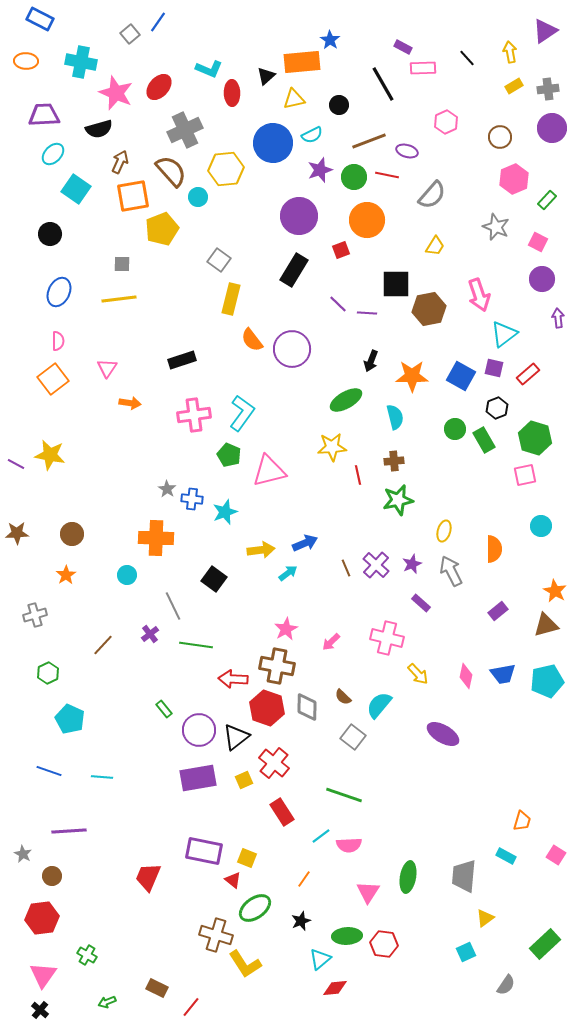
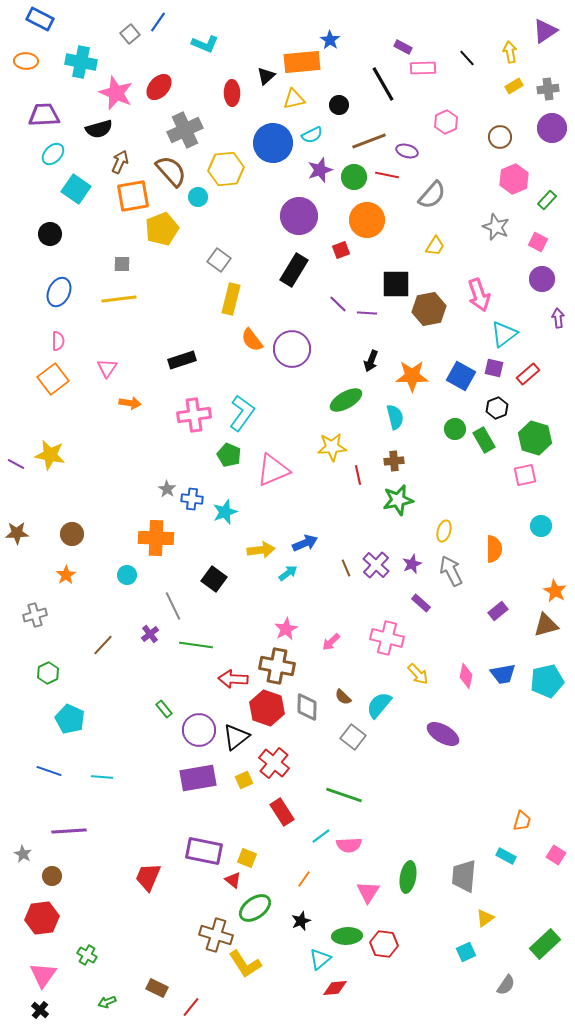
cyan L-shape at (209, 69): moved 4 px left, 25 px up
pink triangle at (269, 471): moved 4 px right, 1 px up; rotated 9 degrees counterclockwise
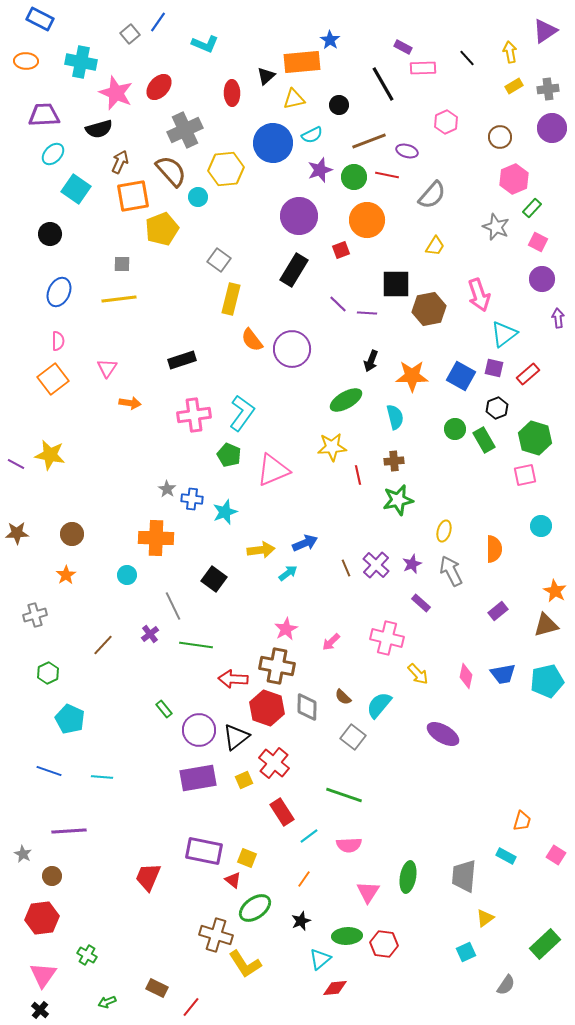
green rectangle at (547, 200): moved 15 px left, 8 px down
cyan line at (321, 836): moved 12 px left
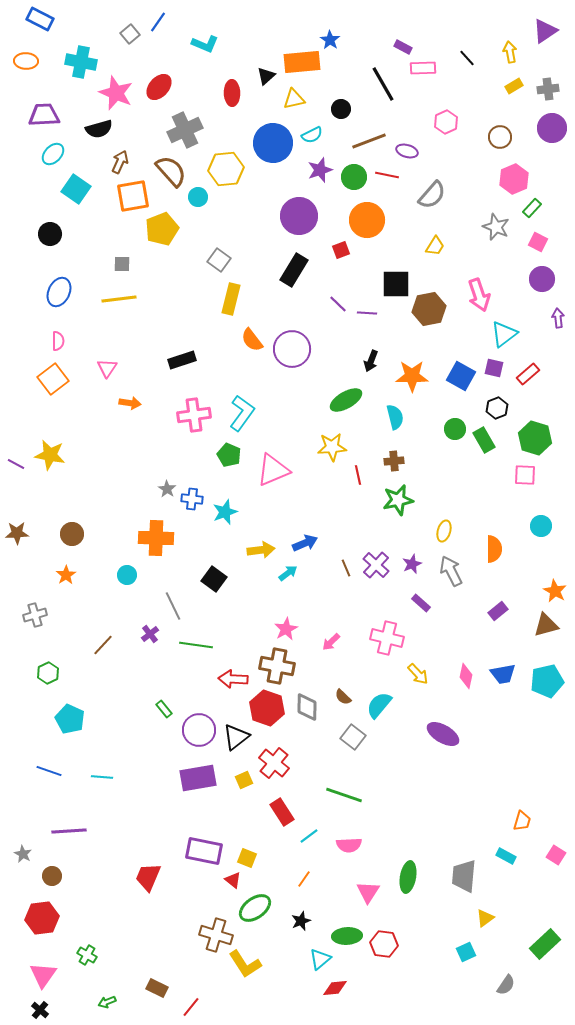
black circle at (339, 105): moved 2 px right, 4 px down
pink square at (525, 475): rotated 15 degrees clockwise
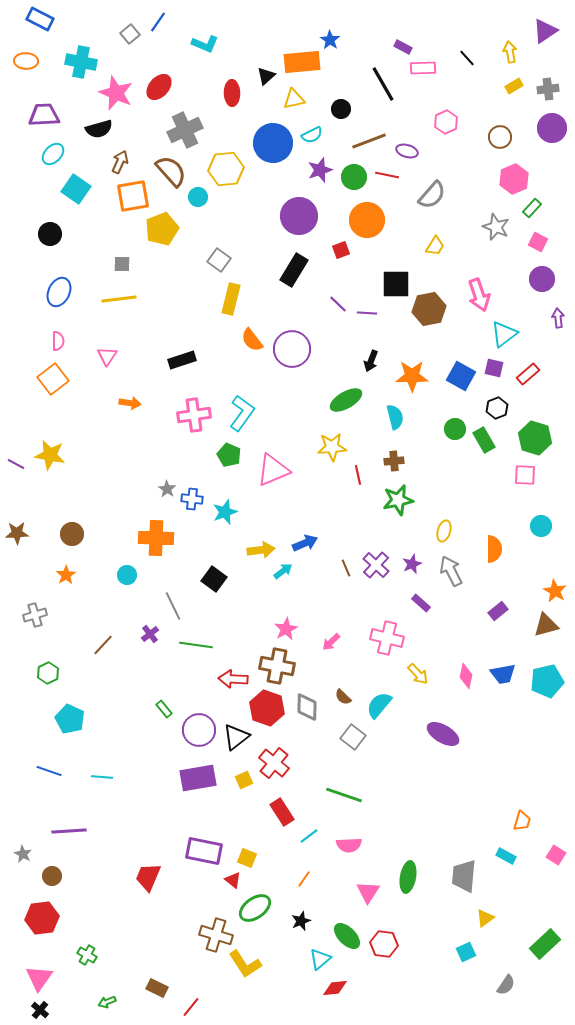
pink triangle at (107, 368): moved 12 px up
cyan arrow at (288, 573): moved 5 px left, 2 px up
green ellipse at (347, 936): rotated 48 degrees clockwise
pink triangle at (43, 975): moved 4 px left, 3 px down
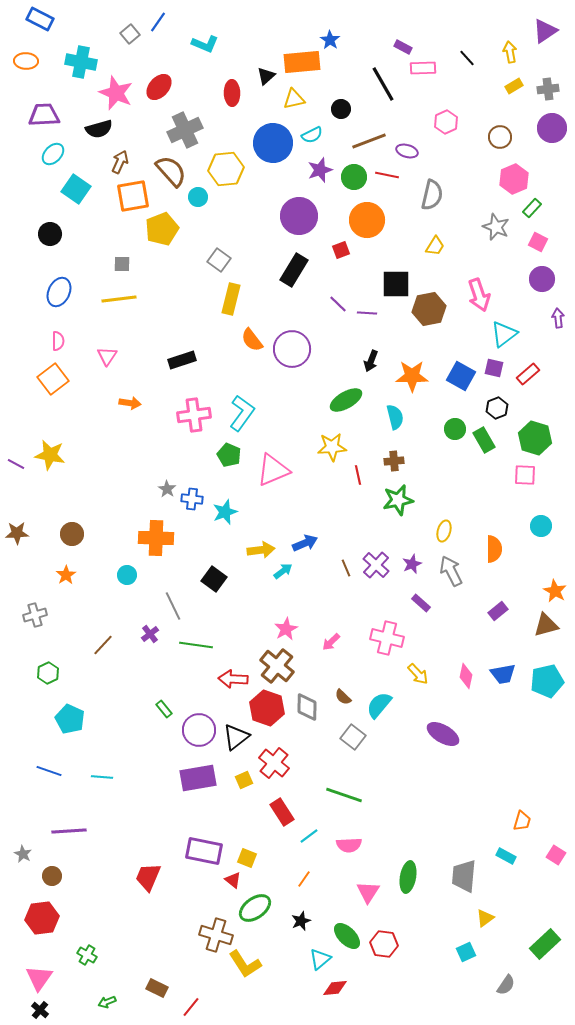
gray semicircle at (432, 195): rotated 28 degrees counterclockwise
brown cross at (277, 666): rotated 28 degrees clockwise
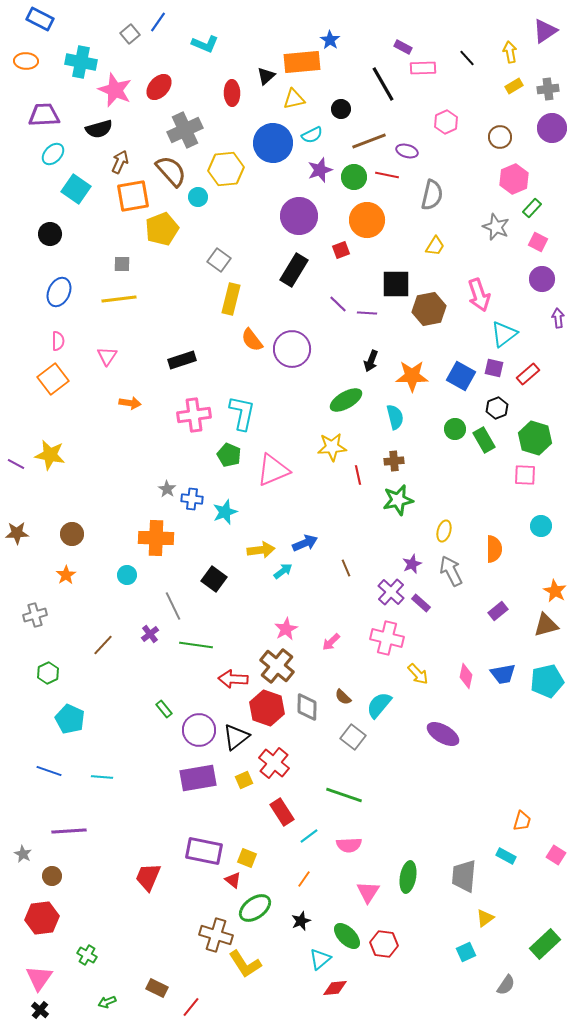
pink star at (116, 93): moved 1 px left, 3 px up
cyan L-shape at (242, 413): rotated 24 degrees counterclockwise
purple cross at (376, 565): moved 15 px right, 27 px down
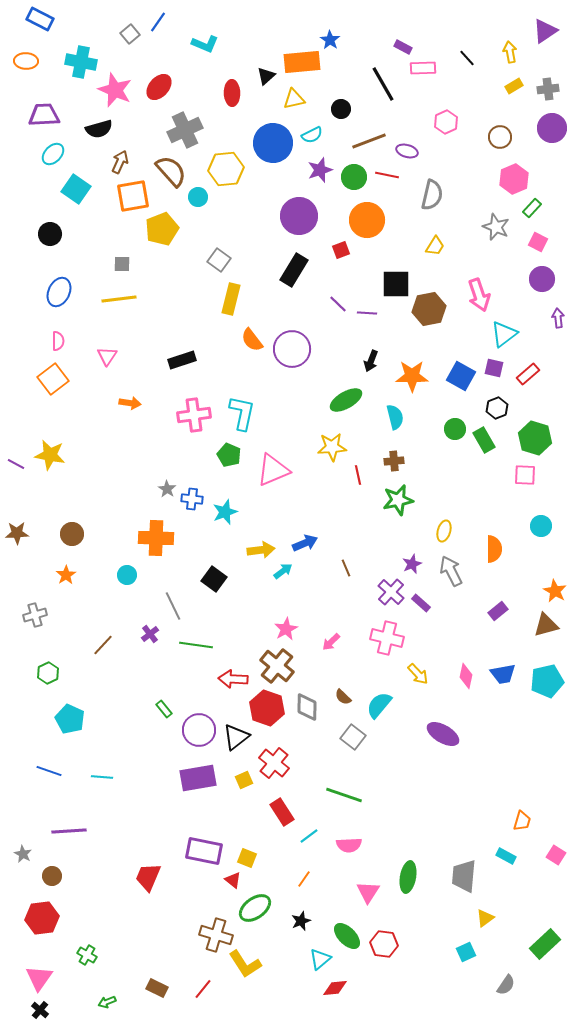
red line at (191, 1007): moved 12 px right, 18 px up
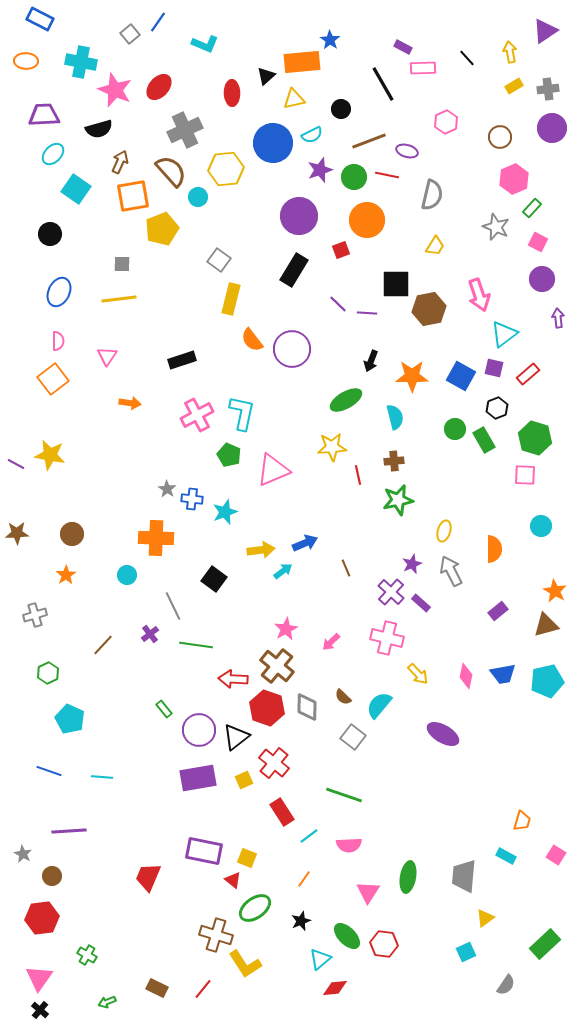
pink cross at (194, 415): moved 3 px right; rotated 20 degrees counterclockwise
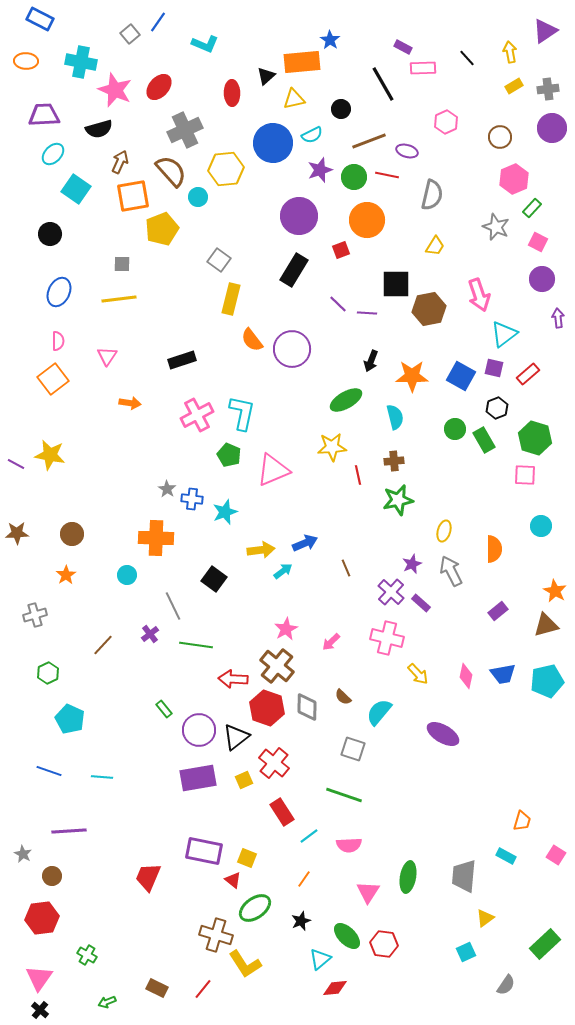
cyan semicircle at (379, 705): moved 7 px down
gray square at (353, 737): moved 12 px down; rotated 20 degrees counterclockwise
